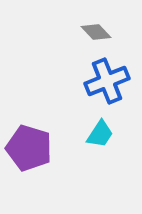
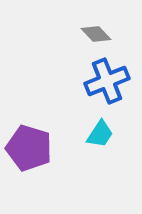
gray diamond: moved 2 px down
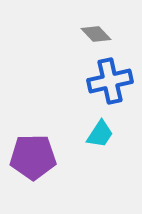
blue cross: moved 3 px right; rotated 9 degrees clockwise
purple pentagon: moved 4 px right, 9 px down; rotated 18 degrees counterclockwise
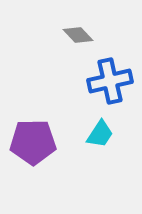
gray diamond: moved 18 px left, 1 px down
purple pentagon: moved 15 px up
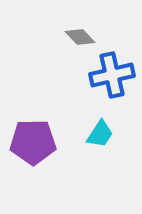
gray diamond: moved 2 px right, 2 px down
blue cross: moved 2 px right, 6 px up
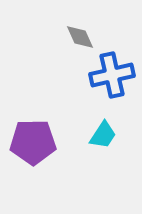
gray diamond: rotated 20 degrees clockwise
cyan trapezoid: moved 3 px right, 1 px down
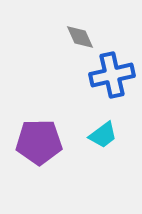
cyan trapezoid: rotated 20 degrees clockwise
purple pentagon: moved 6 px right
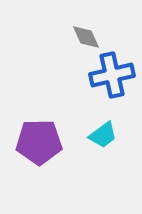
gray diamond: moved 6 px right
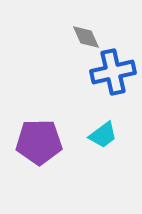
blue cross: moved 1 px right, 3 px up
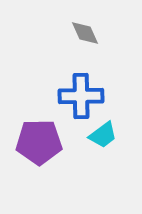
gray diamond: moved 1 px left, 4 px up
blue cross: moved 32 px left, 24 px down; rotated 12 degrees clockwise
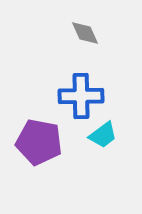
purple pentagon: rotated 12 degrees clockwise
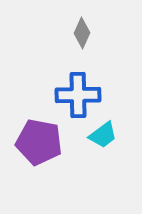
gray diamond: moved 3 px left; rotated 48 degrees clockwise
blue cross: moved 3 px left, 1 px up
